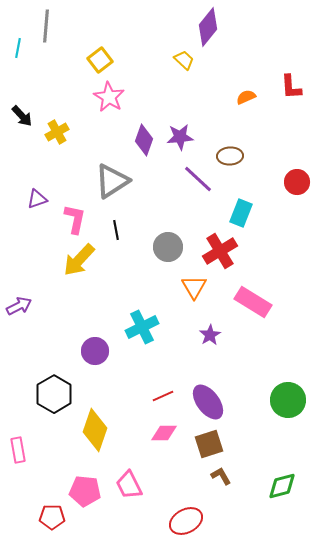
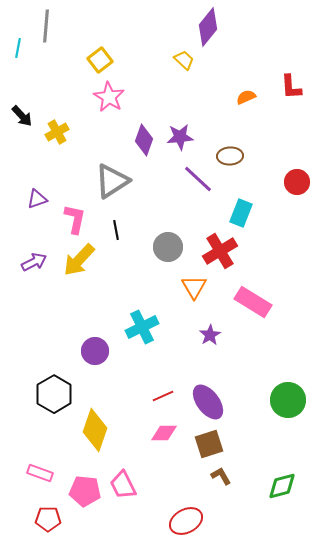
purple arrow at (19, 306): moved 15 px right, 44 px up
pink rectangle at (18, 450): moved 22 px right, 23 px down; rotated 60 degrees counterclockwise
pink trapezoid at (129, 485): moved 6 px left
red pentagon at (52, 517): moved 4 px left, 2 px down
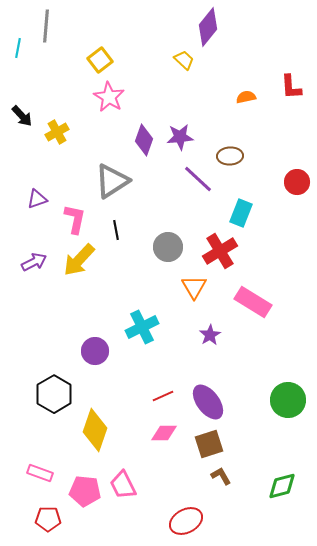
orange semicircle at (246, 97): rotated 12 degrees clockwise
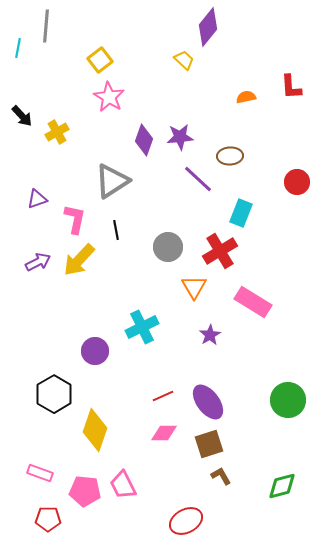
purple arrow at (34, 262): moved 4 px right
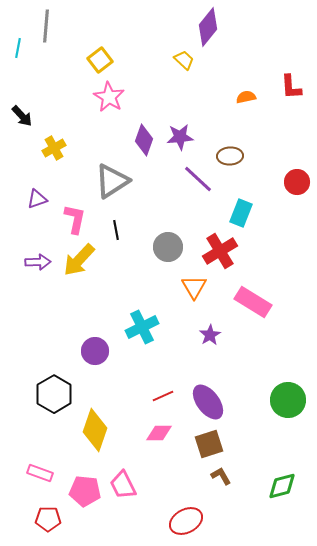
yellow cross at (57, 132): moved 3 px left, 16 px down
purple arrow at (38, 262): rotated 25 degrees clockwise
pink diamond at (164, 433): moved 5 px left
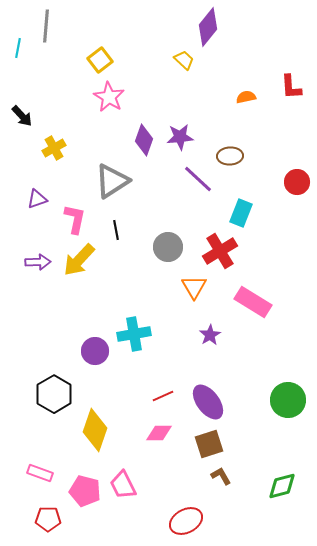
cyan cross at (142, 327): moved 8 px left, 7 px down; rotated 16 degrees clockwise
pink pentagon at (85, 491): rotated 8 degrees clockwise
